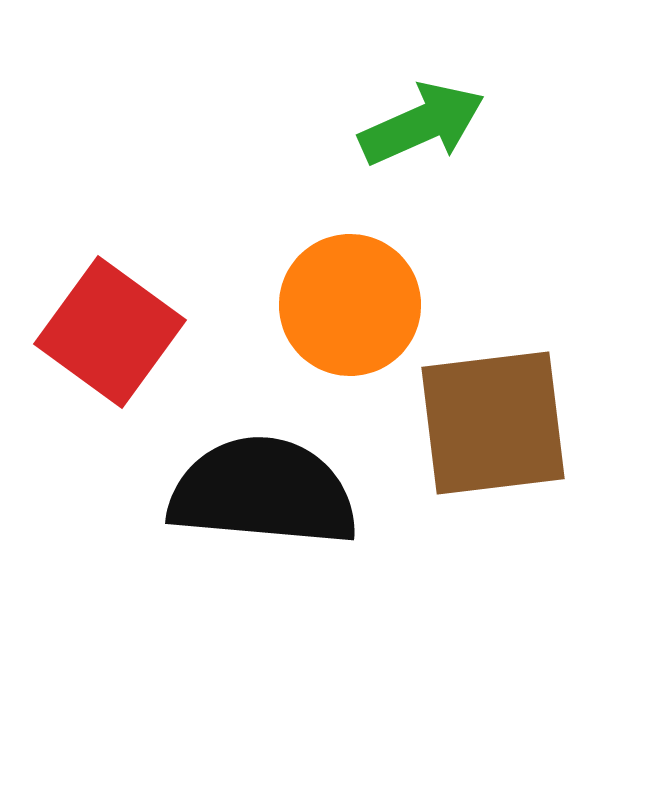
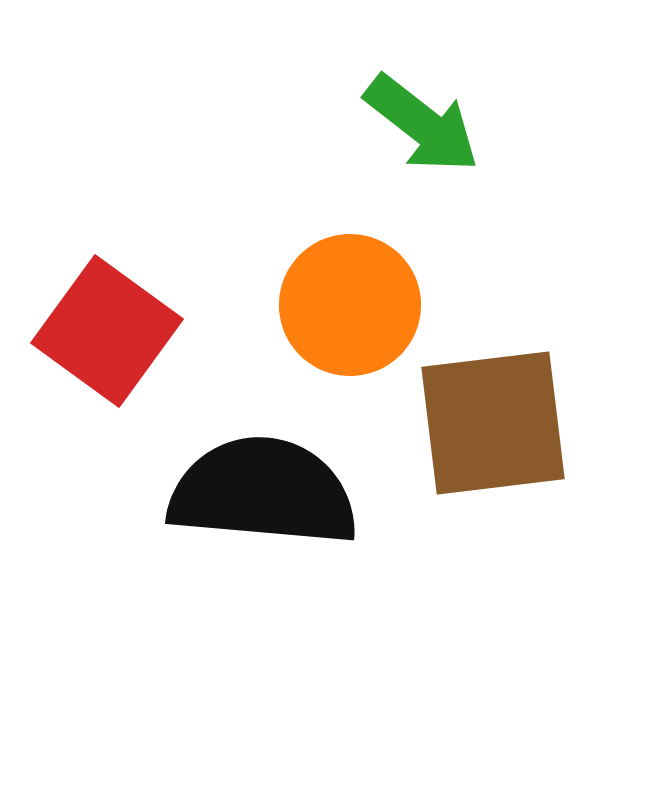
green arrow: rotated 62 degrees clockwise
red square: moved 3 px left, 1 px up
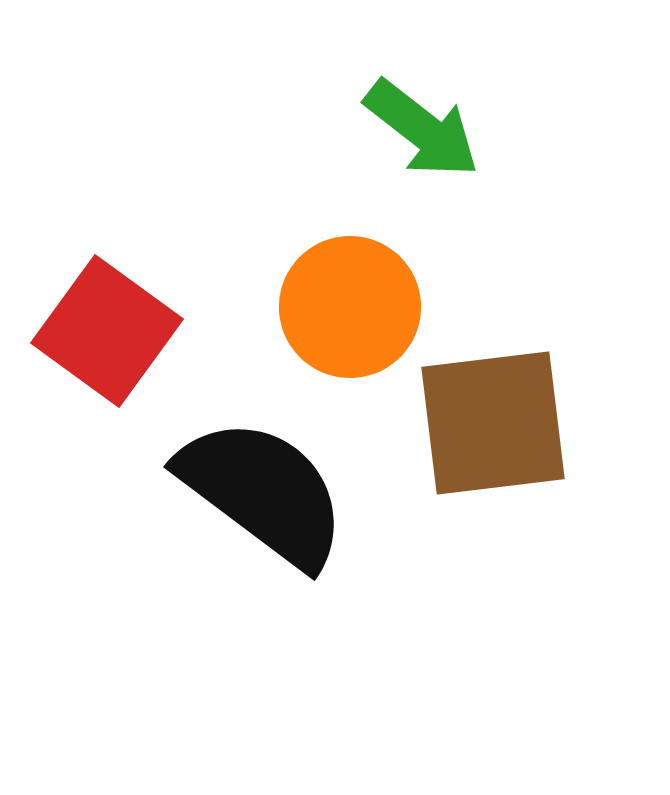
green arrow: moved 5 px down
orange circle: moved 2 px down
black semicircle: rotated 32 degrees clockwise
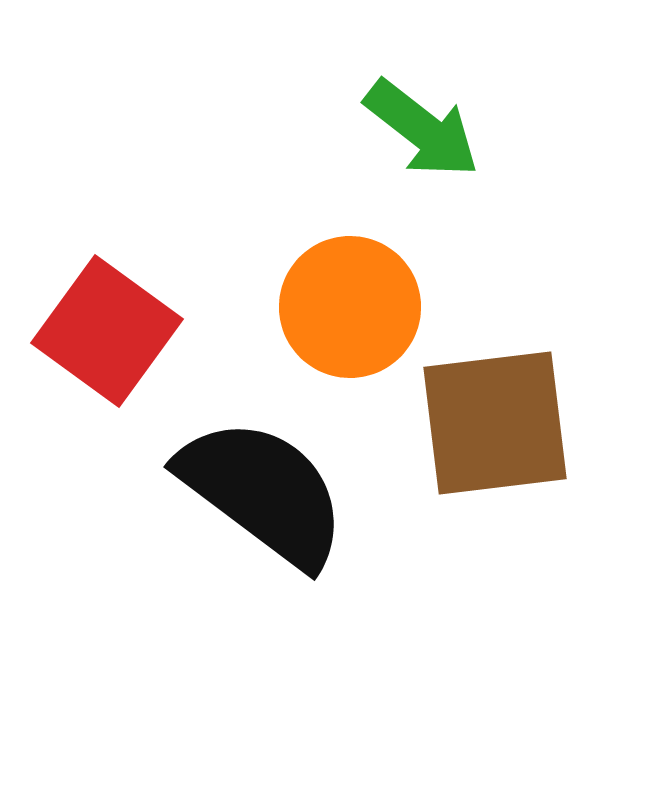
brown square: moved 2 px right
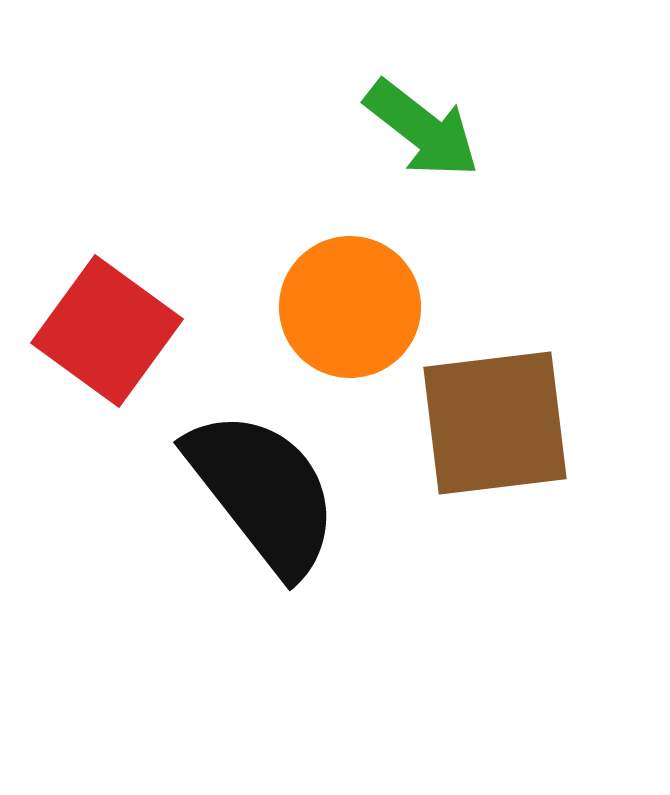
black semicircle: rotated 15 degrees clockwise
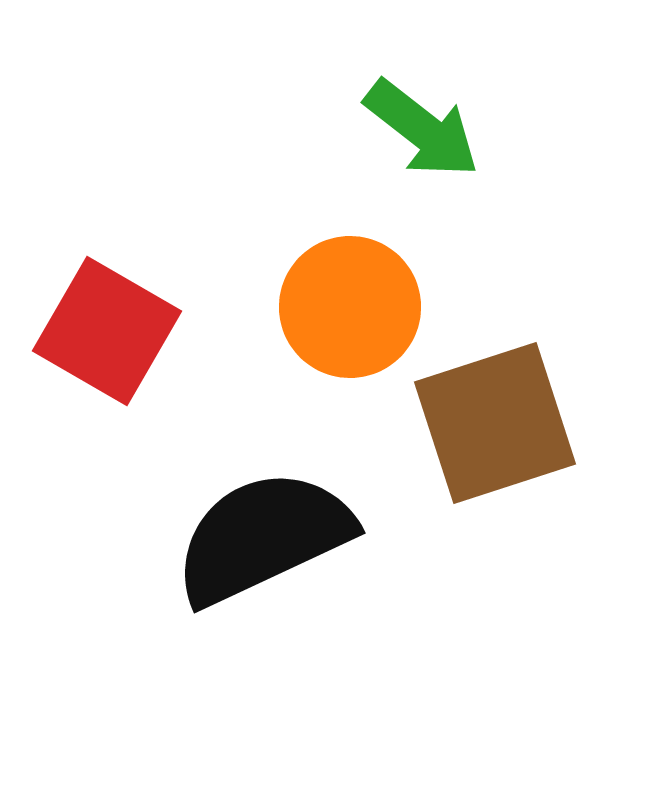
red square: rotated 6 degrees counterclockwise
brown square: rotated 11 degrees counterclockwise
black semicircle: moved 45 px down; rotated 77 degrees counterclockwise
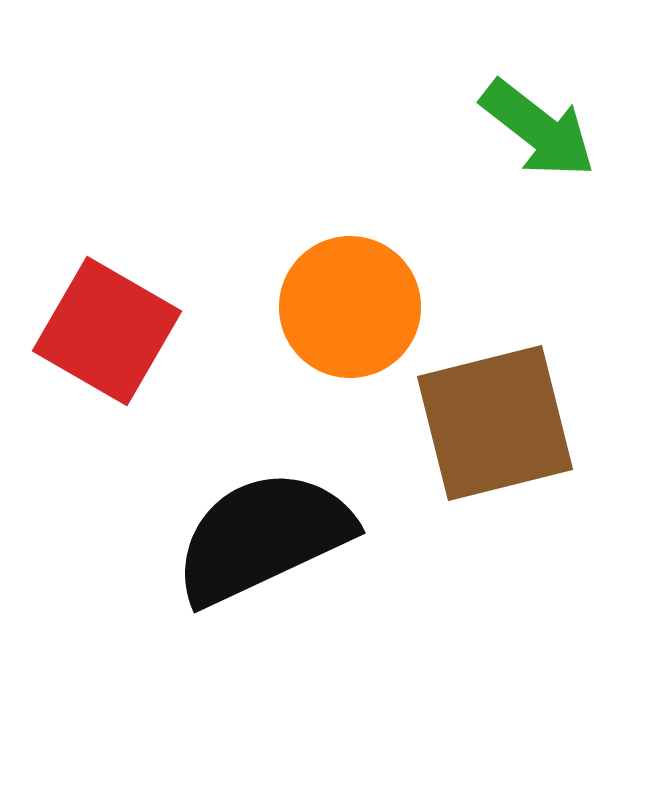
green arrow: moved 116 px right
brown square: rotated 4 degrees clockwise
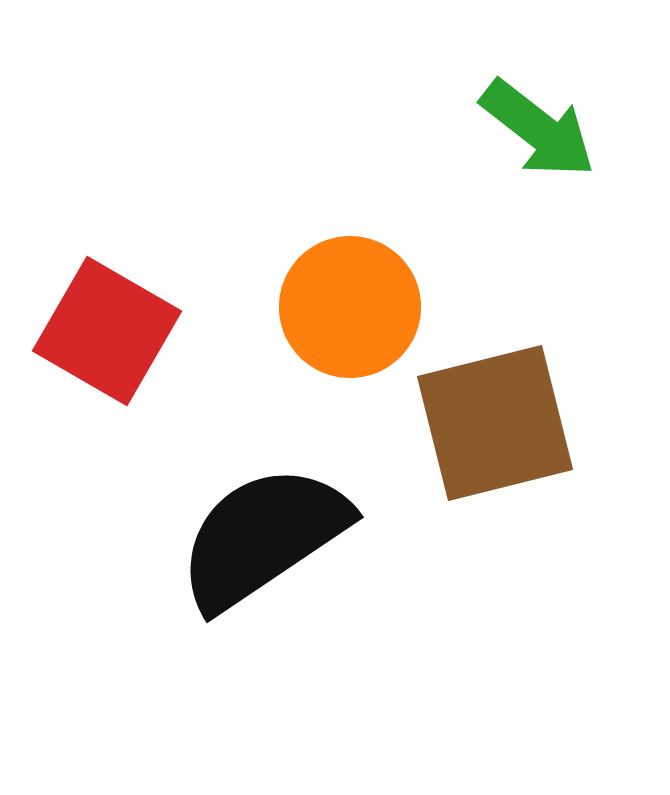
black semicircle: rotated 9 degrees counterclockwise
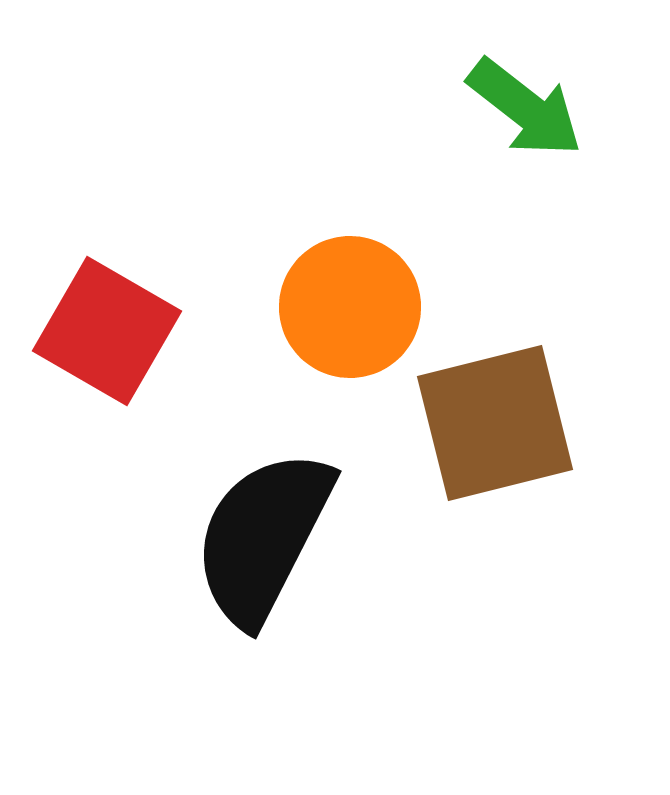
green arrow: moved 13 px left, 21 px up
black semicircle: rotated 29 degrees counterclockwise
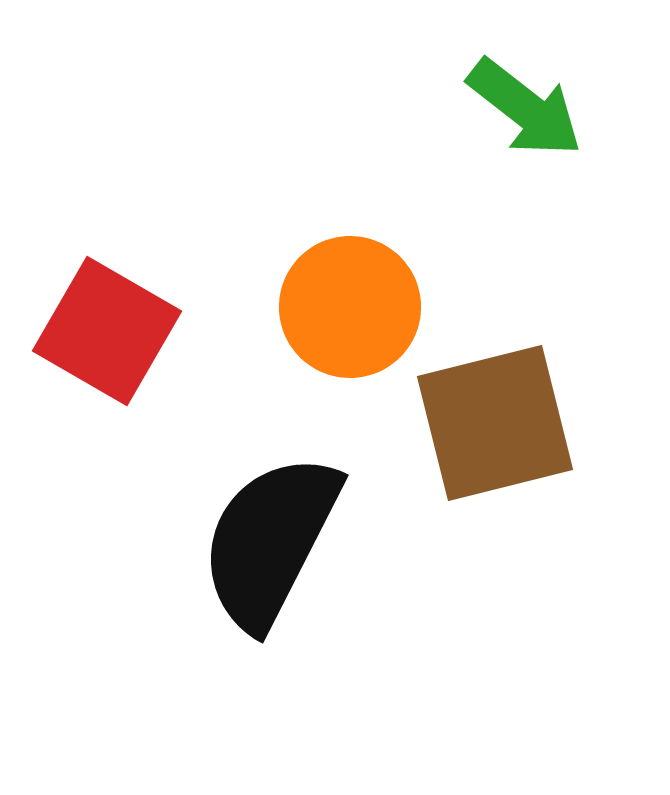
black semicircle: moved 7 px right, 4 px down
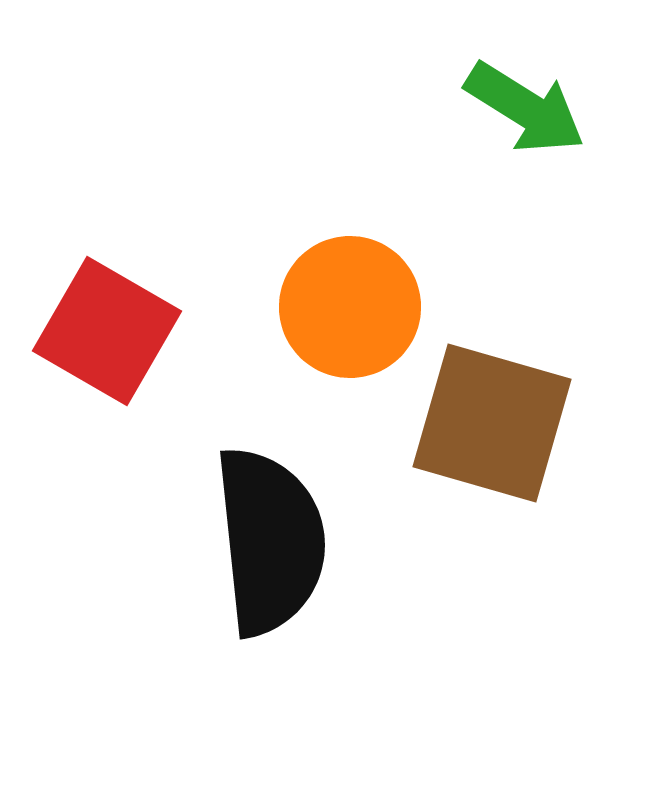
green arrow: rotated 6 degrees counterclockwise
brown square: moved 3 px left; rotated 30 degrees clockwise
black semicircle: rotated 147 degrees clockwise
